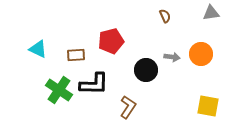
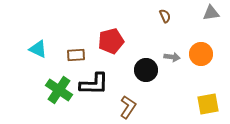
yellow square: moved 2 px up; rotated 20 degrees counterclockwise
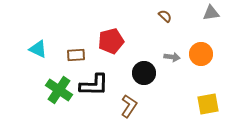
brown semicircle: rotated 24 degrees counterclockwise
black circle: moved 2 px left, 3 px down
black L-shape: moved 1 px down
brown L-shape: moved 1 px right, 1 px up
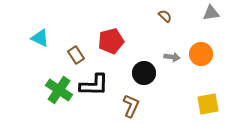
cyan triangle: moved 2 px right, 11 px up
brown rectangle: rotated 60 degrees clockwise
brown L-shape: moved 2 px right; rotated 10 degrees counterclockwise
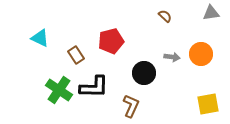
black L-shape: moved 2 px down
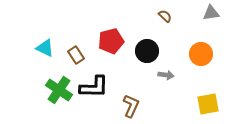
cyan triangle: moved 5 px right, 10 px down
gray arrow: moved 6 px left, 18 px down
black circle: moved 3 px right, 22 px up
